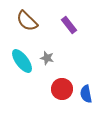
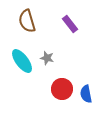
brown semicircle: rotated 30 degrees clockwise
purple rectangle: moved 1 px right, 1 px up
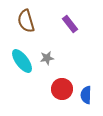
brown semicircle: moved 1 px left
gray star: rotated 24 degrees counterclockwise
blue semicircle: moved 1 px down; rotated 12 degrees clockwise
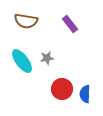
brown semicircle: rotated 65 degrees counterclockwise
blue semicircle: moved 1 px left, 1 px up
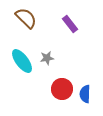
brown semicircle: moved 3 px up; rotated 145 degrees counterclockwise
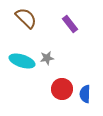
cyan ellipse: rotated 35 degrees counterclockwise
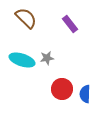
cyan ellipse: moved 1 px up
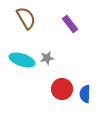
brown semicircle: rotated 15 degrees clockwise
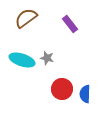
brown semicircle: rotated 95 degrees counterclockwise
gray star: rotated 24 degrees clockwise
